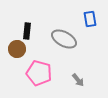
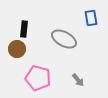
blue rectangle: moved 1 px right, 1 px up
black rectangle: moved 3 px left, 2 px up
pink pentagon: moved 1 px left, 5 px down
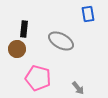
blue rectangle: moved 3 px left, 4 px up
gray ellipse: moved 3 px left, 2 px down
gray arrow: moved 8 px down
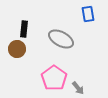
gray ellipse: moved 2 px up
pink pentagon: moved 16 px right; rotated 20 degrees clockwise
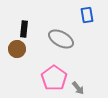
blue rectangle: moved 1 px left, 1 px down
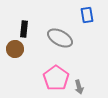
gray ellipse: moved 1 px left, 1 px up
brown circle: moved 2 px left
pink pentagon: moved 2 px right
gray arrow: moved 1 px right, 1 px up; rotated 24 degrees clockwise
